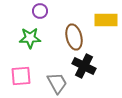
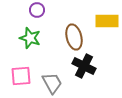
purple circle: moved 3 px left, 1 px up
yellow rectangle: moved 1 px right, 1 px down
green star: rotated 20 degrees clockwise
gray trapezoid: moved 5 px left
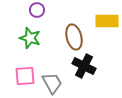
pink square: moved 4 px right
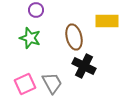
purple circle: moved 1 px left
pink square: moved 8 px down; rotated 20 degrees counterclockwise
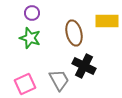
purple circle: moved 4 px left, 3 px down
brown ellipse: moved 4 px up
gray trapezoid: moved 7 px right, 3 px up
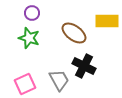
brown ellipse: rotated 40 degrees counterclockwise
green star: moved 1 px left
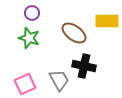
black cross: rotated 15 degrees counterclockwise
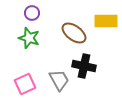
yellow rectangle: moved 1 px left
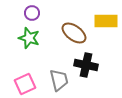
black cross: moved 2 px right, 1 px up
gray trapezoid: rotated 15 degrees clockwise
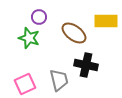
purple circle: moved 7 px right, 4 px down
